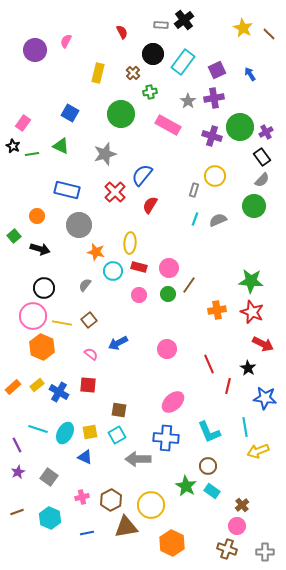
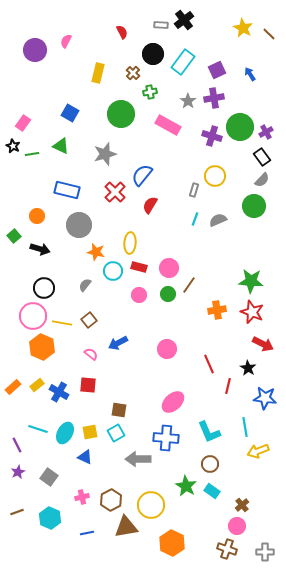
cyan square at (117, 435): moved 1 px left, 2 px up
brown circle at (208, 466): moved 2 px right, 2 px up
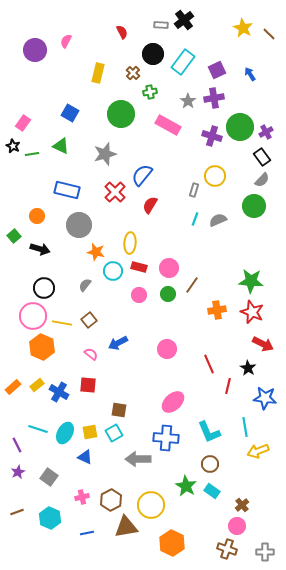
brown line at (189, 285): moved 3 px right
cyan square at (116, 433): moved 2 px left
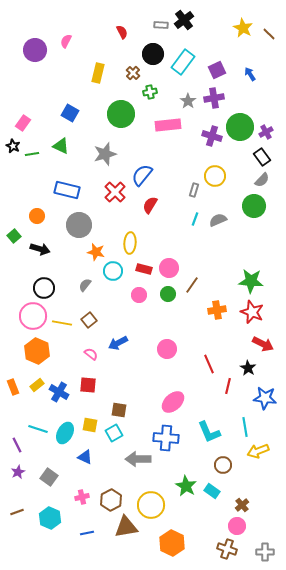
pink rectangle at (168, 125): rotated 35 degrees counterclockwise
red rectangle at (139, 267): moved 5 px right, 2 px down
orange hexagon at (42, 347): moved 5 px left, 4 px down
orange rectangle at (13, 387): rotated 70 degrees counterclockwise
yellow square at (90, 432): moved 7 px up; rotated 21 degrees clockwise
brown circle at (210, 464): moved 13 px right, 1 px down
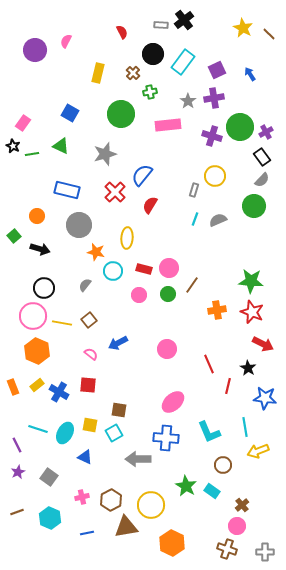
yellow ellipse at (130, 243): moved 3 px left, 5 px up
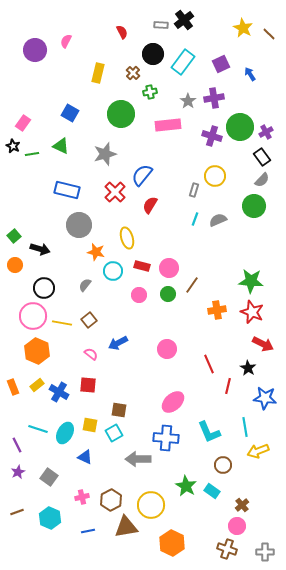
purple square at (217, 70): moved 4 px right, 6 px up
orange circle at (37, 216): moved 22 px left, 49 px down
yellow ellipse at (127, 238): rotated 20 degrees counterclockwise
red rectangle at (144, 269): moved 2 px left, 3 px up
blue line at (87, 533): moved 1 px right, 2 px up
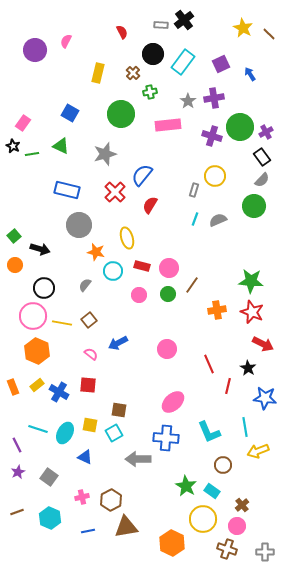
yellow circle at (151, 505): moved 52 px right, 14 px down
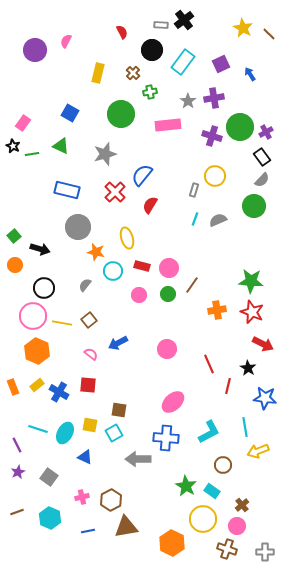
black circle at (153, 54): moved 1 px left, 4 px up
gray circle at (79, 225): moved 1 px left, 2 px down
cyan L-shape at (209, 432): rotated 95 degrees counterclockwise
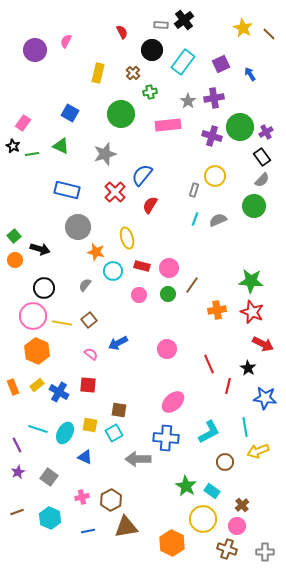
orange circle at (15, 265): moved 5 px up
brown circle at (223, 465): moved 2 px right, 3 px up
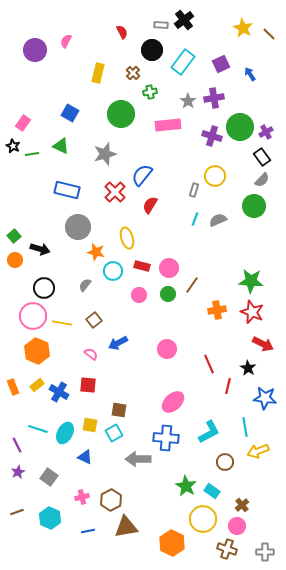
brown square at (89, 320): moved 5 px right
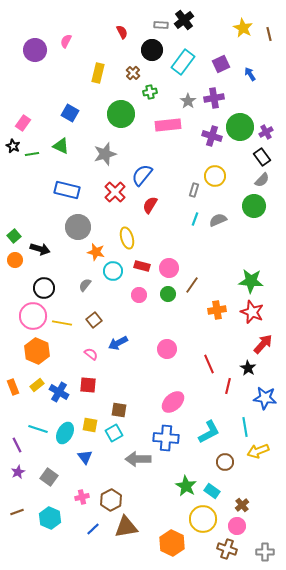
brown line at (269, 34): rotated 32 degrees clockwise
red arrow at (263, 344): rotated 75 degrees counterclockwise
blue triangle at (85, 457): rotated 28 degrees clockwise
blue line at (88, 531): moved 5 px right, 2 px up; rotated 32 degrees counterclockwise
